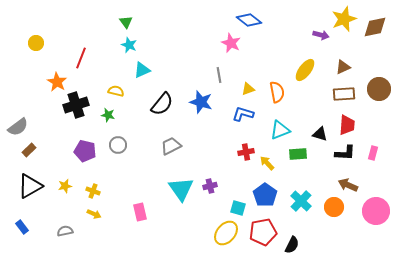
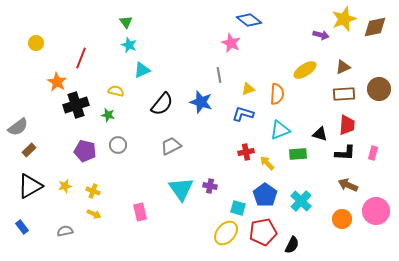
yellow ellipse at (305, 70): rotated 20 degrees clockwise
orange semicircle at (277, 92): moved 2 px down; rotated 15 degrees clockwise
purple cross at (210, 186): rotated 24 degrees clockwise
orange circle at (334, 207): moved 8 px right, 12 px down
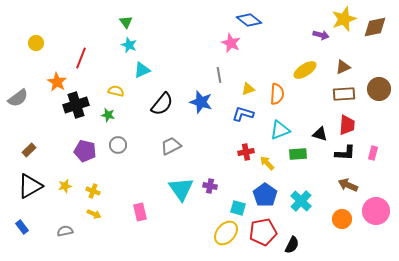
gray semicircle at (18, 127): moved 29 px up
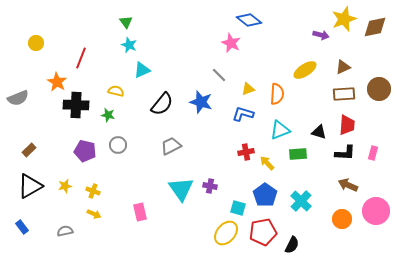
gray line at (219, 75): rotated 35 degrees counterclockwise
gray semicircle at (18, 98): rotated 15 degrees clockwise
black cross at (76, 105): rotated 20 degrees clockwise
black triangle at (320, 134): moved 1 px left, 2 px up
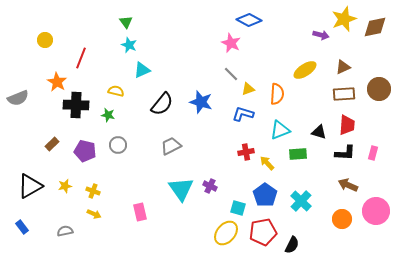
blue diamond at (249, 20): rotated 10 degrees counterclockwise
yellow circle at (36, 43): moved 9 px right, 3 px up
gray line at (219, 75): moved 12 px right, 1 px up
brown rectangle at (29, 150): moved 23 px right, 6 px up
purple cross at (210, 186): rotated 16 degrees clockwise
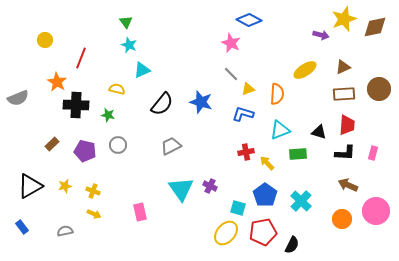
yellow semicircle at (116, 91): moved 1 px right, 2 px up
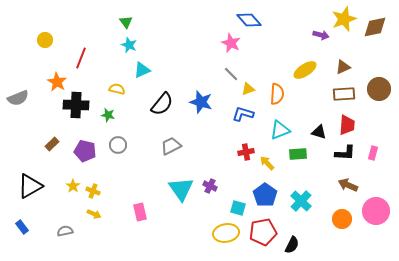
blue diamond at (249, 20): rotated 20 degrees clockwise
yellow star at (65, 186): moved 8 px right; rotated 24 degrees counterclockwise
yellow ellipse at (226, 233): rotated 40 degrees clockwise
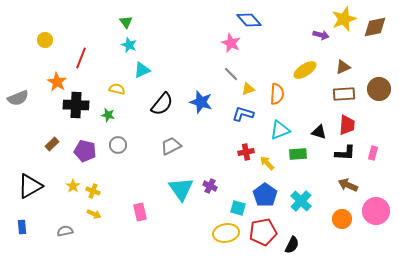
blue rectangle at (22, 227): rotated 32 degrees clockwise
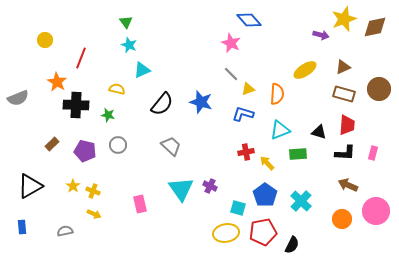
brown rectangle at (344, 94): rotated 20 degrees clockwise
gray trapezoid at (171, 146): rotated 70 degrees clockwise
pink rectangle at (140, 212): moved 8 px up
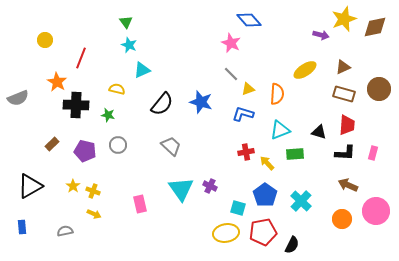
green rectangle at (298, 154): moved 3 px left
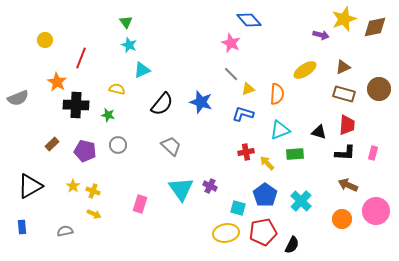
pink rectangle at (140, 204): rotated 30 degrees clockwise
